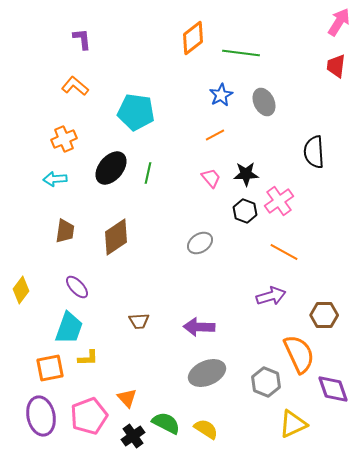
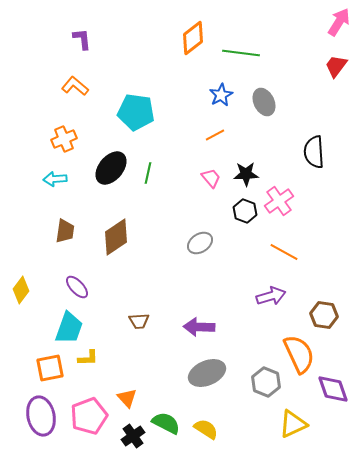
red trapezoid at (336, 66): rotated 30 degrees clockwise
brown hexagon at (324, 315): rotated 8 degrees clockwise
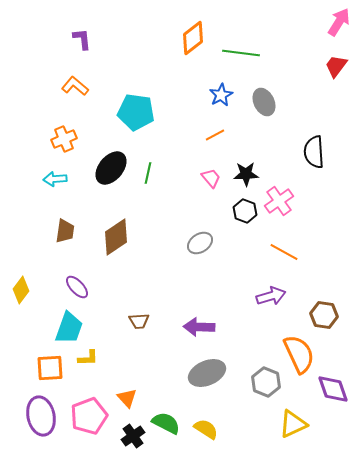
orange square at (50, 368): rotated 8 degrees clockwise
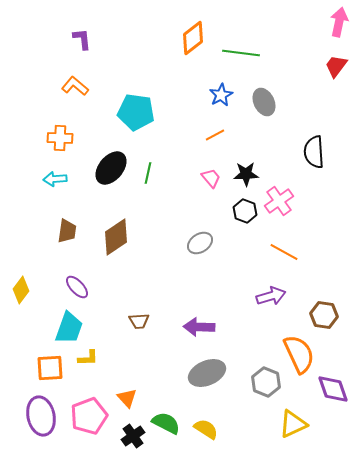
pink arrow at (339, 22): rotated 20 degrees counterclockwise
orange cross at (64, 139): moved 4 px left, 1 px up; rotated 25 degrees clockwise
brown trapezoid at (65, 231): moved 2 px right
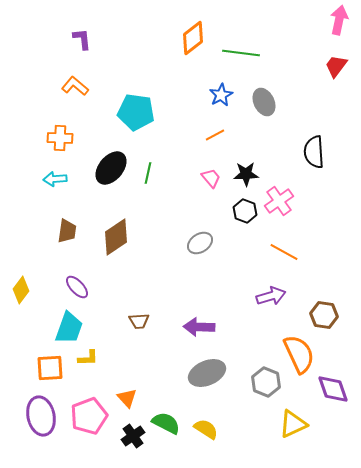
pink arrow at (339, 22): moved 2 px up
